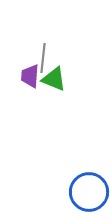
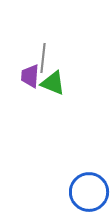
green triangle: moved 1 px left, 4 px down
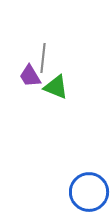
purple trapezoid: rotated 35 degrees counterclockwise
green triangle: moved 3 px right, 4 px down
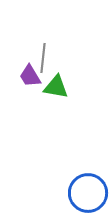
green triangle: rotated 12 degrees counterclockwise
blue circle: moved 1 px left, 1 px down
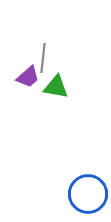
purple trapezoid: moved 2 px left, 1 px down; rotated 100 degrees counterclockwise
blue circle: moved 1 px down
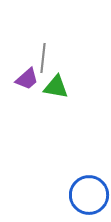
purple trapezoid: moved 1 px left, 2 px down
blue circle: moved 1 px right, 1 px down
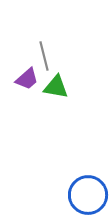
gray line: moved 1 px right, 2 px up; rotated 20 degrees counterclockwise
blue circle: moved 1 px left
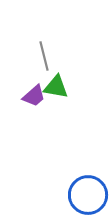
purple trapezoid: moved 7 px right, 17 px down
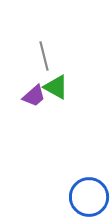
green triangle: rotated 20 degrees clockwise
blue circle: moved 1 px right, 2 px down
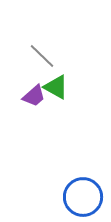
gray line: moved 2 px left; rotated 32 degrees counterclockwise
blue circle: moved 6 px left
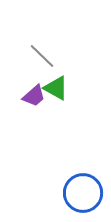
green triangle: moved 1 px down
blue circle: moved 4 px up
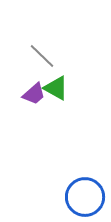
purple trapezoid: moved 2 px up
blue circle: moved 2 px right, 4 px down
